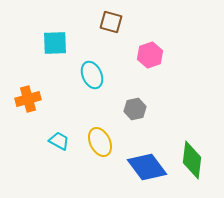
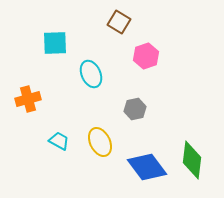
brown square: moved 8 px right; rotated 15 degrees clockwise
pink hexagon: moved 4 px left, 1 px down
cyan ellipse: moved 1 px left, 1 px up
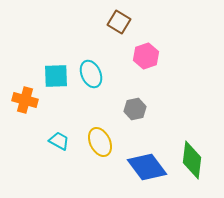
cyan square: moved 1 px right, 33 px down
orange cross: moved 3 px left, 1 px down; rotated 30 degrees clockwise
